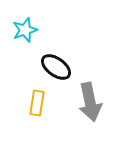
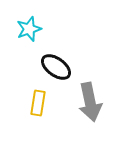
cyan star: moved 4 px right, 1 px up
yellow rectangle: moved 1 px right
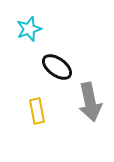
black ellipse: moved 1 px right
yellow rectangle: moved 1 px left, 8 px down; rotated 20 degrees counterclockwise
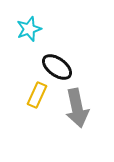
gray arrow: moved 13 px left, 6 px down
yellow rectangle: moved 16 px up; rotated 35 degrees clockwise
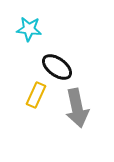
cyan star: rotated 25 degrees clockwise
yellow rectangle: moved 1 px left
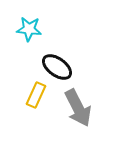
gray arrow: moved 1 px right; rotated 15 degrees counterclockwise
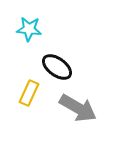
yellow rectangle: moved 7 px left, 2 px up
gray arrow: rotated 33 degrees counterclockwise
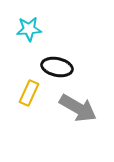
cyan star: rotated 10 degrees counterclockwise
black ellipse: rotated 24 degrees counterclockwise
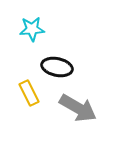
cyan star: moved 3 px right
yellow rectangle: rotated 50 degrees counterclockwise
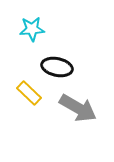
yellow rectangle: rotated 20 degrees counterclockwise
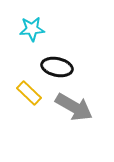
gray arrow: moved 4 px left, 1 px up
